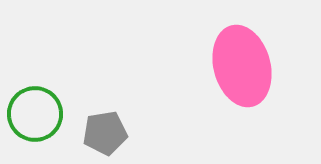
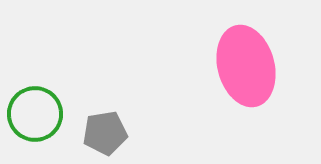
pink ellipse: moved 4 px right
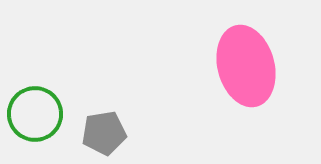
gray pentagon: moved 1 px left
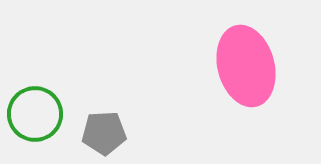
gray pentagon: rotated 6 degrees clockwise
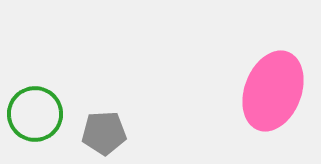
pink ellipse: moved 27 px right, 25 px down; rotated 36 degrees clockwise
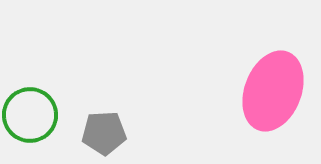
green circle: moved 5 px left, 1 px down
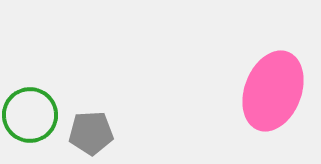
gray pentagon: moved 13 px left
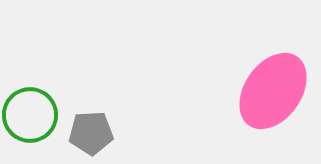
pink ellipse: rotated 14 degrees clockwise
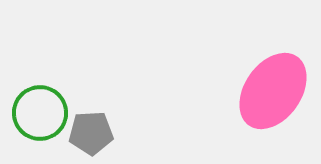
green circle: moved 10 px right, 2 px up
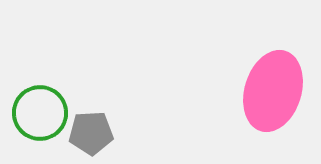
pink ellipse: rotated 18 degrees counterclockwise
